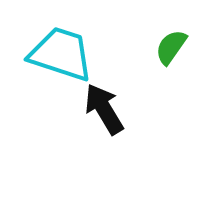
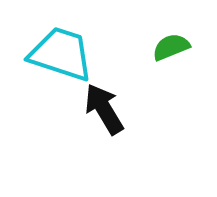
green semicircle: rotated 33 degrees clockwise
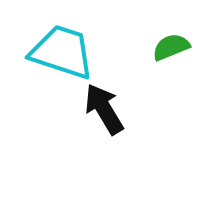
cyan trapezoid: moved 1 px right, 2 px up
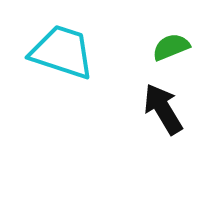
black arrow: moved 59 px right
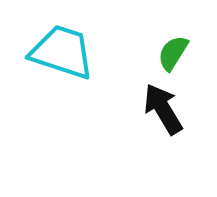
green semicircle: moved 2 px right, 6 px down; rotated 36 degrees counterclockwise
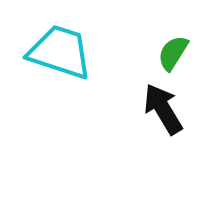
cyan trapezoid: moved 2 px left
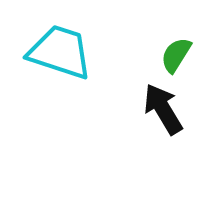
green semicircle: moved 3 px right, 2 px down
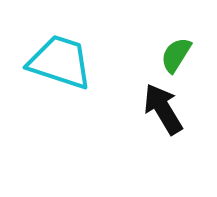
cyan trapezoid: moved 10 px down
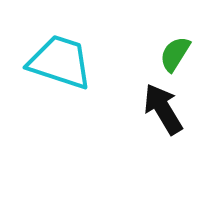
green semicircle: moved 1 px left, 1 px up
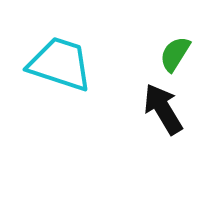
cyan trapezoid: moved 2 px down
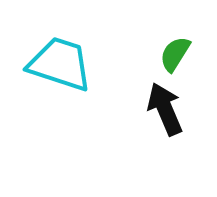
black arrow: moved 2 px right; rotated 8 degrees clockwise
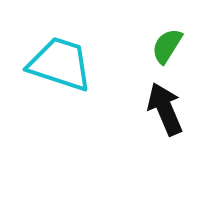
green semicircle: moved 8 px left, 8 px up
